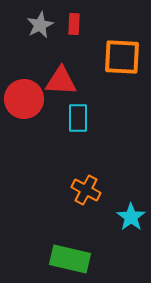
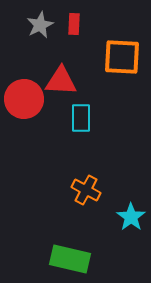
cyan rectangle: moved 3 px right
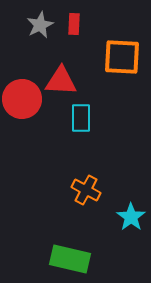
red circle: moved 2 px left
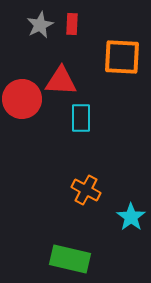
red rectangle: moved 2 px left
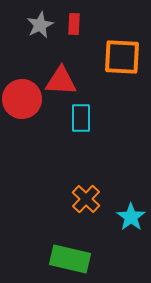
red rectangle: moved 2 px right
orange cross: moved 9 px down; rotated 16 degrees clockwise
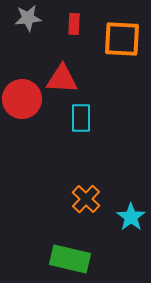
gray star: moved 12 px left, 7 px up; rotated 20 degrees clockwise
orange square: moved 18 px up
red triangle: moved 1 px right, 2 px up
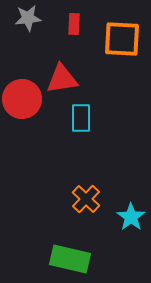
red triangle: rotated 12 degrees counterclockwise
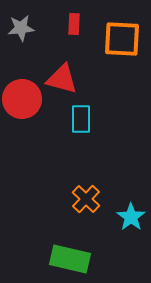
gray star: moved 7 px left, 10 px down
red triangle: rotated 24 degrees clockwise
cyan rectangle: moved 1 px down
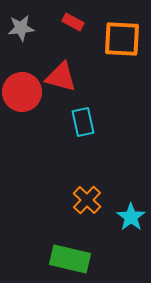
red rectangle: moved 1 px left, 2 px up; rotated 65 degrees counterclockwise
red triangle: moved 1 px left, 2 px up
red circle: moved 7 px up
cyan rectangle: moved 2 px right, 3 px down; rotated 12 degrees counterclockwise
orange cross: moved 1 px right, 1 px down
